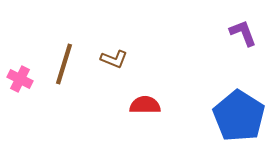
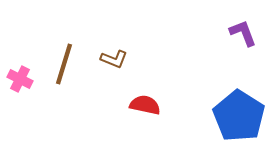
red semicircle: rotated 12 degrees clockwise
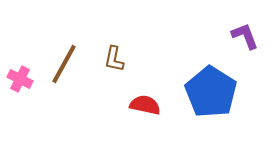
purple L-shape: moved 2 px right, 3 px down
brown L-shape: rotated 80 degrees clockwise
brown line: rotated 12 degrees clockwise
blue pentagon: moved 28 px left, 24 px up
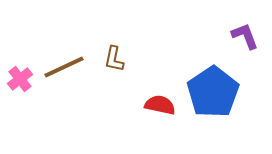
brown line: moved 3 px down; rotated 36 degrees clockwise
pink cross: rotated 25 degrees clockwise
blue pentagon: moved 2 px right; rotated 6 degrees clockwise
red semicircle: moved 15 px right
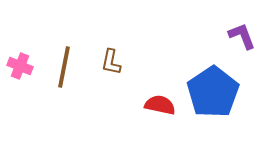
purple L-shape: moved 3 px left
brown L-shape: moved 3 px left, 3 px down
brown line: rotated 54 degrees counterclockwise
pink cross: moved 13 px up; rotated 30 degrees counterclockwise
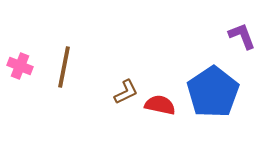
brown L-shape: moved 15 px right, 30 px down; rotated 128 degrees counterclockwise
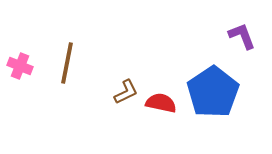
brown line: moved 3 px right, 4 px up
red semicircle: moved 1 px right, 2 px up
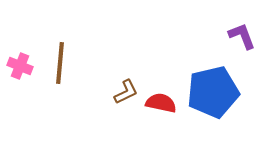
brown line: moved 7 px left; rotated 6 degrees counterclockwise
blue pentagon: rotated 21 degrees clockwise
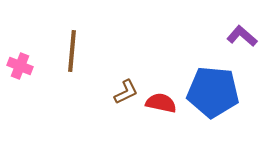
purple L-shape: rotated 28 degrees counterclockwise
brown line: moved 12 px right, 12 px up
blue pentagon: rotated 18 degrees clockwise
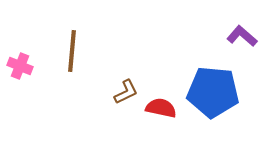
red semicircle: moved 5 px down
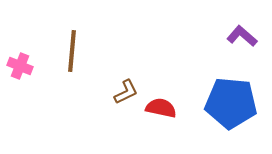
blue pentagon: moved 18 px right, 11 px down
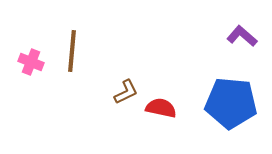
pink cross: moved 11 px right, 4 px up
